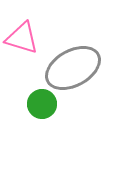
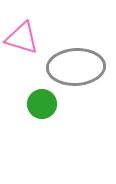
gray ellipse: moved 3 px right, 1 px up; rotated 26 degrees clockwise
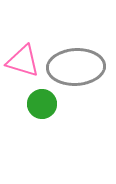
pink triangle: moved 1 px right, 23 px down
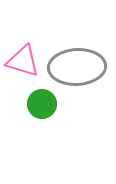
gray ellipse: moved 1 px right
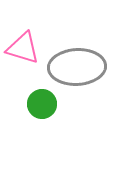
pink triangle: moved 13 px up
